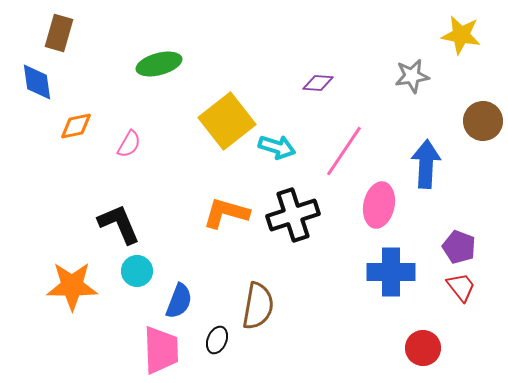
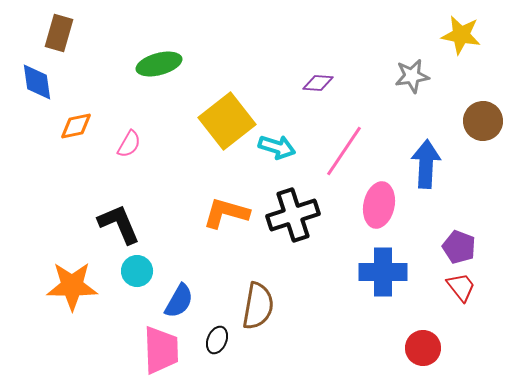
blue cross: moved 8 px left
blue semicircle: rotated 9 degrees clockwise
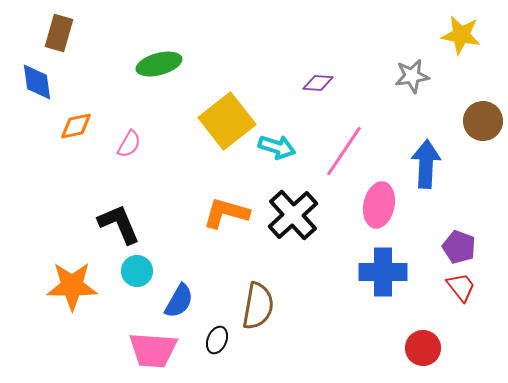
black cross: rotated 24 degrees counterclockwise
pink trapezoid: moved 8 px left; rotated 96 degrees clockwise
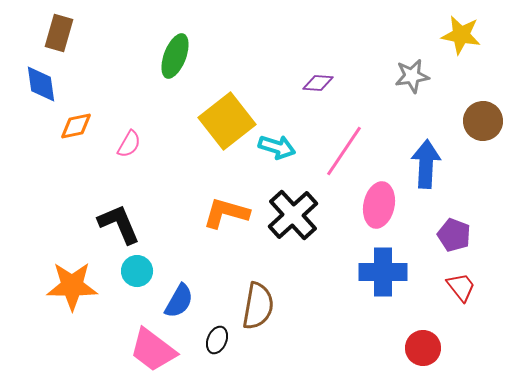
green ellipse: moved 16 px right, 8 px up; rotated 54 degrees counterclockwise
blue diamond: moved 4 px right, 2 px down
purple pentagon: moved 5 px left, 12 px up
pink trapezoid: rotated 33 degrees clockwise
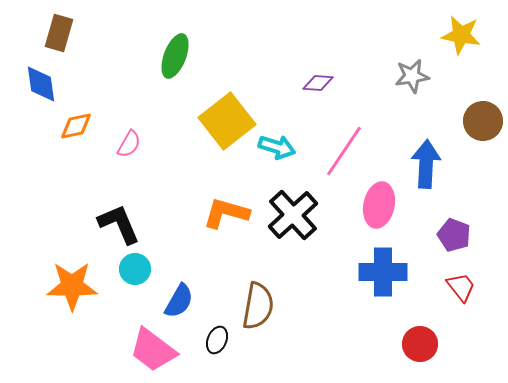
cyan circle: moved 2 px left, 2 px up
red circle: moved 3 px left, 4 px up
